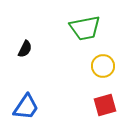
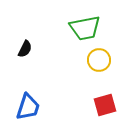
yellow circle: moved 4 px left, 6 px up
blue trapezoid: moved 2 px right; rotated 16 degrees counterclockwise
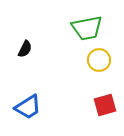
green trapezoid: moved 2 px right
blue trapezoid: rotated 40 degrees clockwise
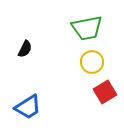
yellow circle: moved 7 px left, 2 px down
red square: moved 13 px up; rotated 15 degrees counterclockwise
